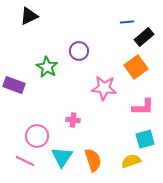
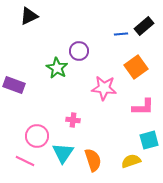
blue line: moved 6 px left, 12 px down
black rectangle: moved 11 px up
green star: moved 10 px right, 1 px down
cyan square: moved 4 px right, 1 px down
cyan triangle: moved 1 px right, 4 px up
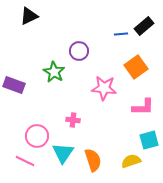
green star: moved 3 px left, 4 px down
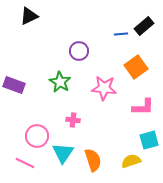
green star: moved 6 px right, 10 px down
pink line: moved 2 px down
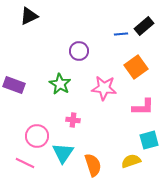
green star: moved 2 px down
orange semicircle: moved 5 px down
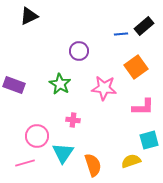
pink line: rotated 42 degrees counterclockwise
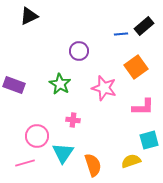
pink star: rotated 10 degrees clockwise
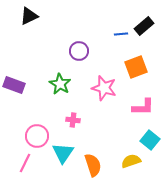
orange square: rotated 15 degrees clockwise
cyan square: moved 1 px right; rotated 36 degrees counterclockwise
pink line: rotated 48 degrees counterclockwise
